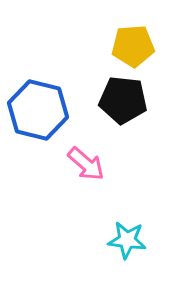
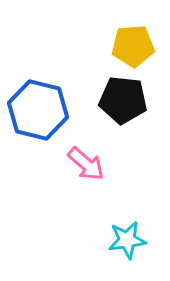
cyan star: rotated 15 degrees counterclockwise
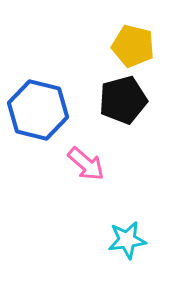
yellow pentagon: rotated 18 degrees clockwise
black pentagon: rotated 21 degrees counterclockwise
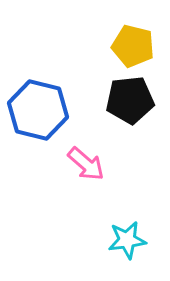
black pentagon: moved 7 px right; rotated 9 degrees clockwise
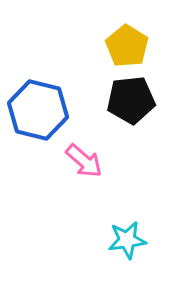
yellow pentagon: moved 6 px left; rotated 18 degrees clockwise
black pentagon: moved 1 px right
pink arrow: moved 2 px left, 3 px up
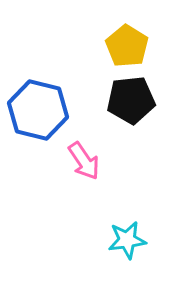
pink arrow: rotated 15 degrees clockwise
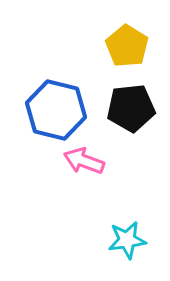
black pentagon: moved 8 px down
blue hexagon: moved 18 px right
pink arrow: rotated 144 degrees clockwise
